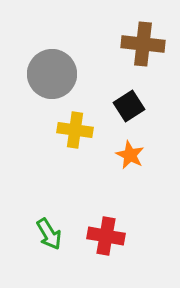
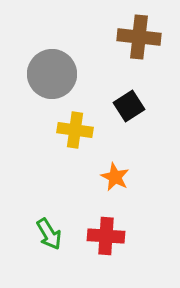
brown cross: moved 4 px left, 7 px up
orange star: moved 15 px left, 22 px down
red cross: rotated 6 degrees counterclockwise
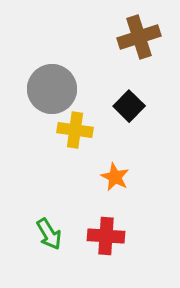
brown cross: rotated 24 degrees counterclockwise
gray circle: moved 15 px down
black square: rotated 12 degrees counterclockwise
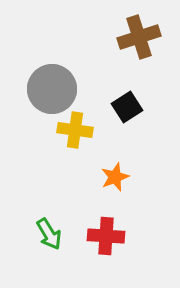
black square: moved 2 px left, 1 px down; rotated 12 degrees clockwise
orange star: rotated 24 degrees clockwise
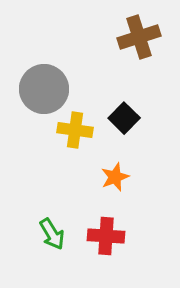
gray circle: moved 8 px left
black square: moved 3 px left, 11 px down; rotated 12 degrees counterclockwise
green arrow: moved 3 px right
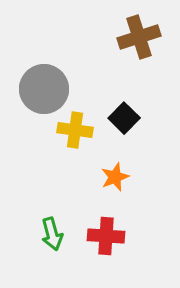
green arrow: rotated 16 degrees clockwise
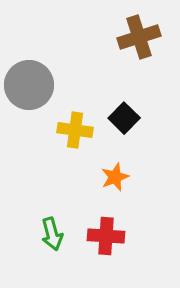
gray circle: moved 15 px left, 4 px up
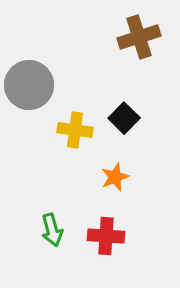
green arrow: moved 4 px up
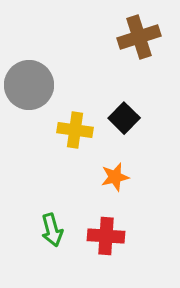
orange star: rotated 8 degrees clockwise
